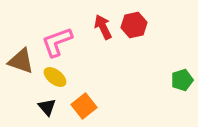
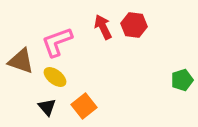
red hexagon: rotated 20 degrees clockwise
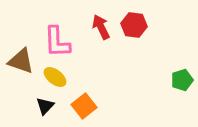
red arrow: moved 2 px left
pink L-shape: rotated 72 degrees counterclockwise
black triangle: moved 2 px left, 1 px up; rotated 24 degrees clockwise
